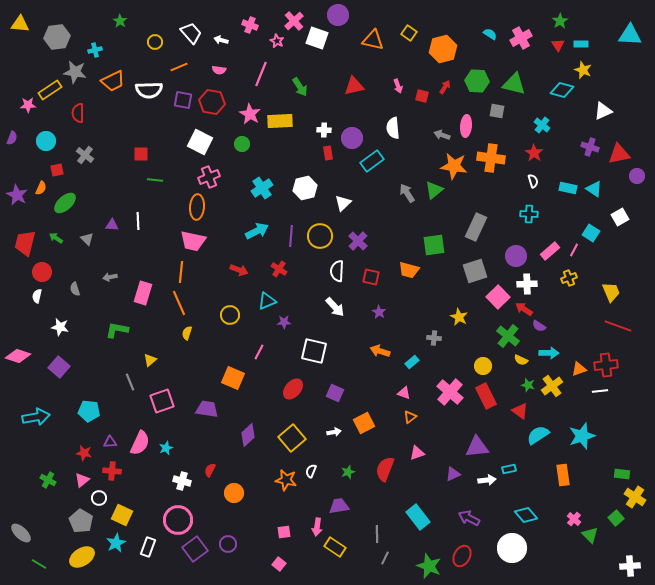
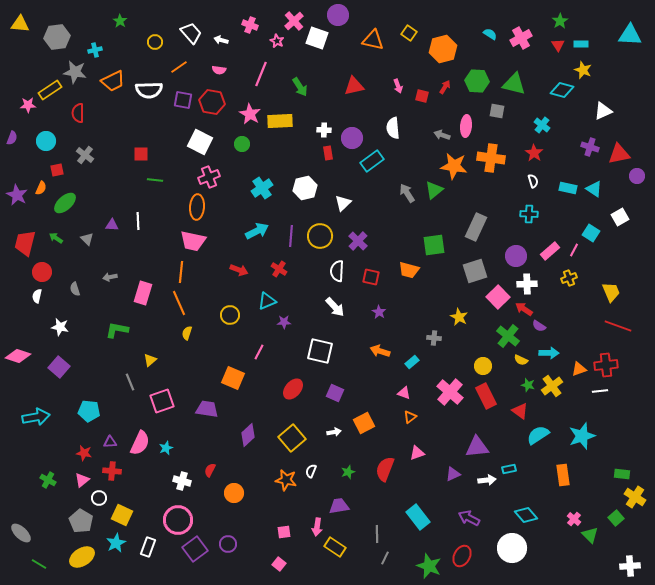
orange line at (179, 67): rotated 12 degrees counterclockwise
white square at (314, 351): moved 6 px right
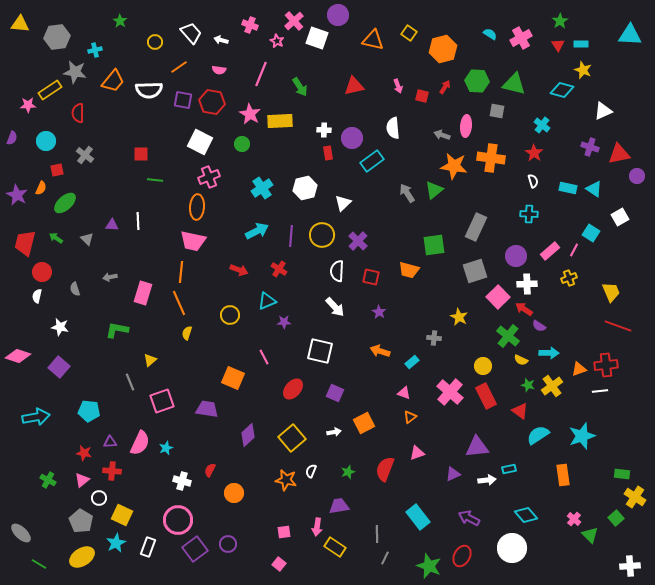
orange trapezoid at (113, 81): rotated 25 degrees counterclockwise
yellow circle at (320, 236): moved 2 px right, 1 px up
pink line at (259, 352): moved 5 px right, 5 px down; rotated 56 degrees counterclockwise
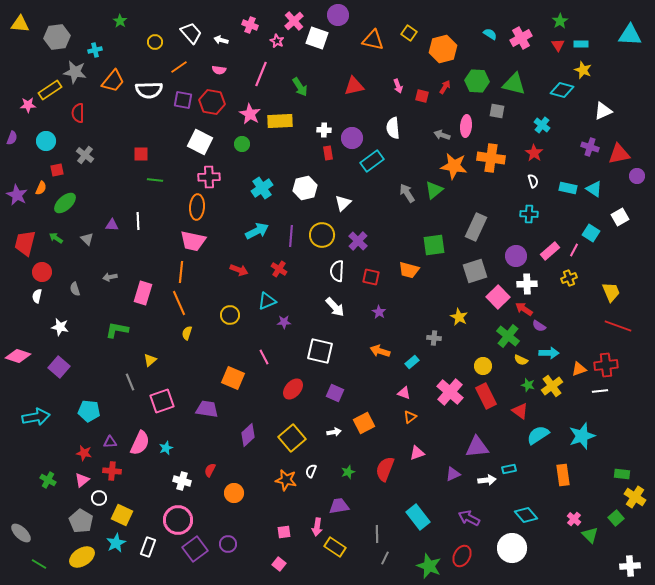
pink cross at (209, 177): rotated 20 degrees clockwise
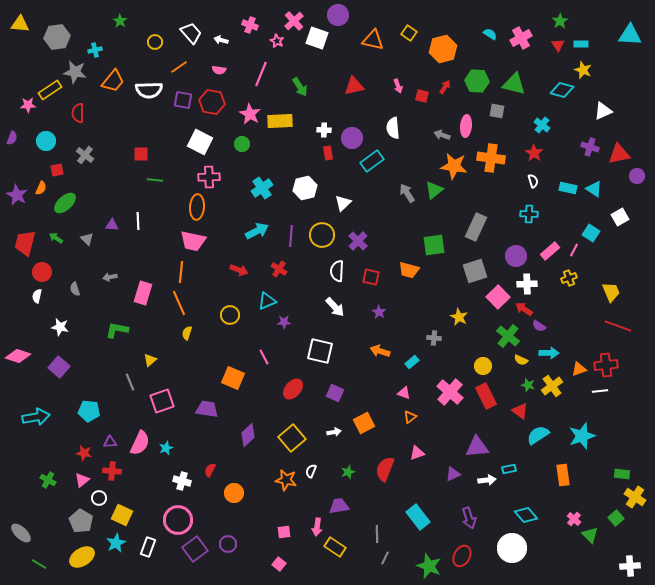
purple arrow at (469, 518): rotated 135 degrees counterclockwise
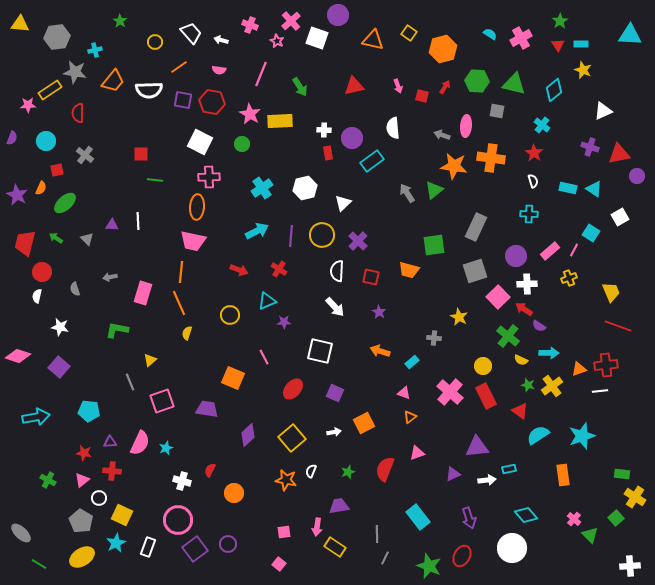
pink cross at (294, 21): moved 3 px left
cyan diamond at (562, 90): moved 8 px left; rotated 55 degrees counterclockwise
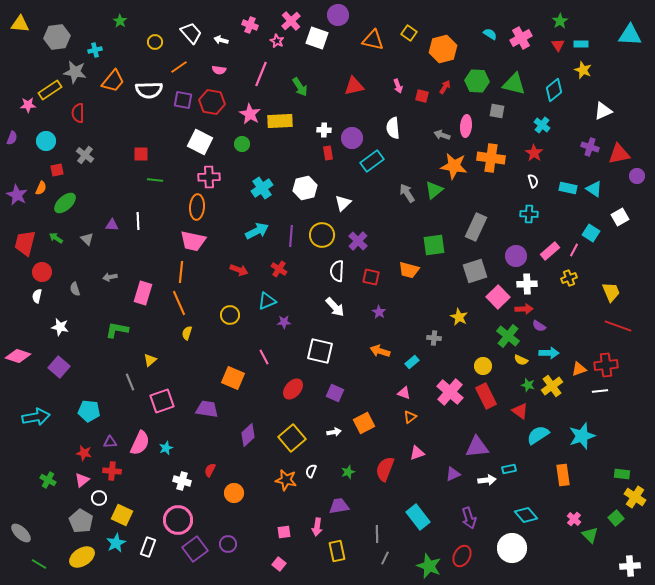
red arrow at (524, 309): rotated 144 degrees clockwise
yellow rectangle at (335, 547): moved 2 px right, 4 px down; rotated 45 degrees clockwise
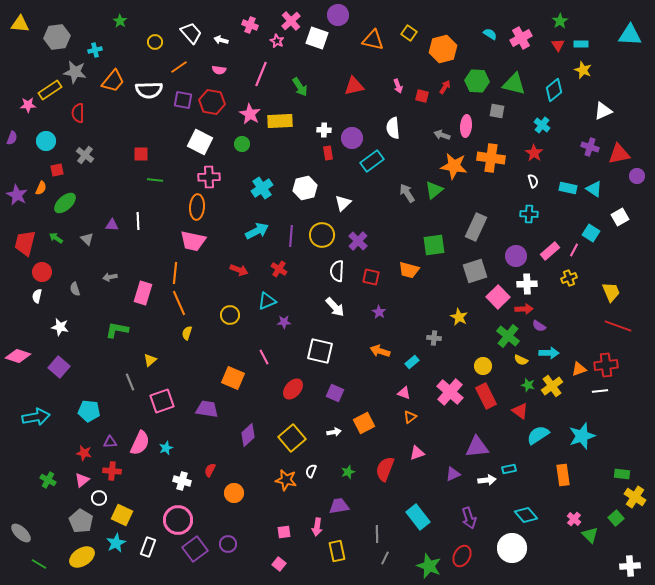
orange line at (181, 272): moved 6 px left, 1 px down
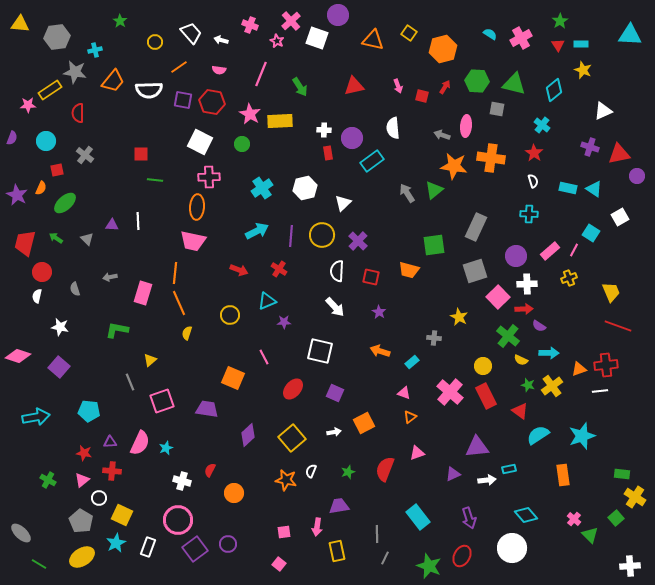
gray square at (497, 111): moved 2 px up
